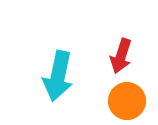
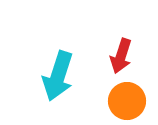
cyan arrow: rotated 6 degrees clockwise
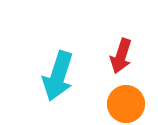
orange circle: moved 1 px left, 3 px down
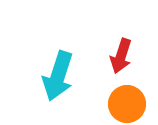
orange circle: moved 1 px right
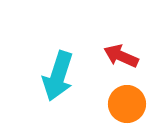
red arrow: rotated 96 degrees clockwise
